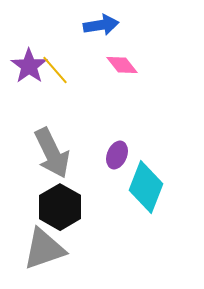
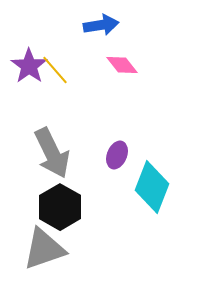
cyan diamond: moved 6 px right
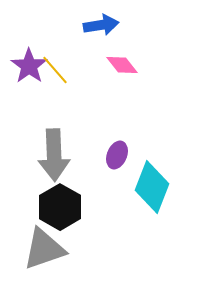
gray arrow: moved 2 px right, 2 px down; rotated 24 degrees clockwise
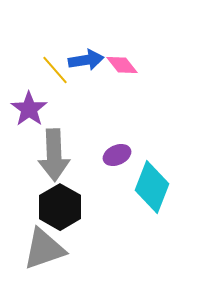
blue arrow: moved 15 px left, 35 px down
purple star: moved 43 px down
purple ellipse: rotated 44 degrees clockwise
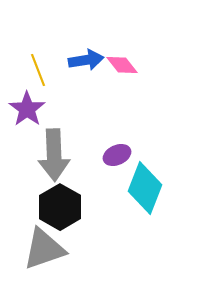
yellow line: moved 17 px left; rotated 20 degrees clockwise
purple star: moved 2 px left
cyan diamond: moved 7 px left, 1 px down
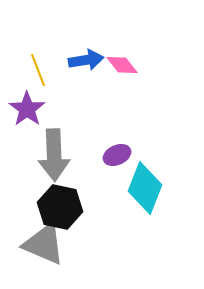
black hexagon: rotated 18 degrees counterclockwise
gray triangle: moved 5 px up; rotated 42 degrees clockwise
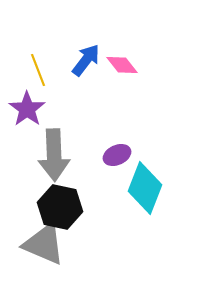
blue arrow: rotated 44 degrees counterclockwise
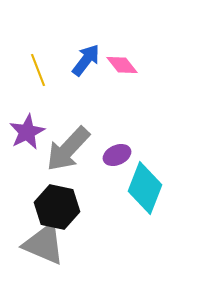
purple star: moved 23 px down; rotated 9 degrees clockwise
gray arrow: moved 14 px right, 6 px up; rotated 45 degrees clockwise
black hexagon: moved 3 px left
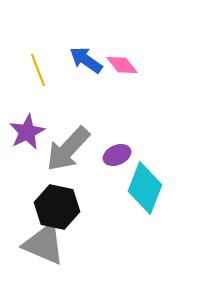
blue arrow: rotated 92 degrees counterclockwise
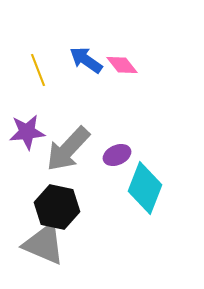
purple star: rotated 21 degrees clockwise
